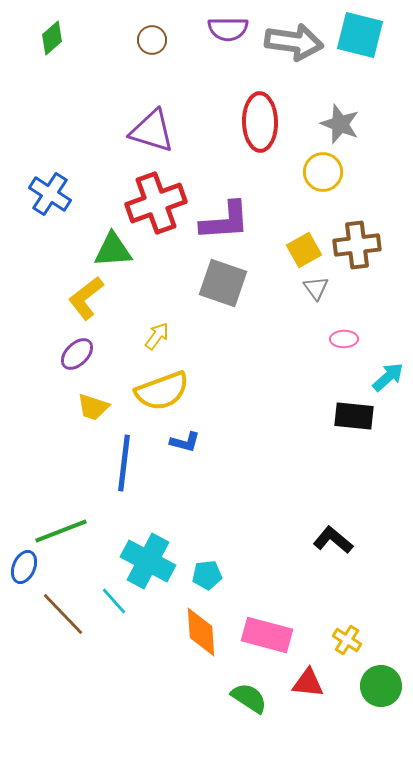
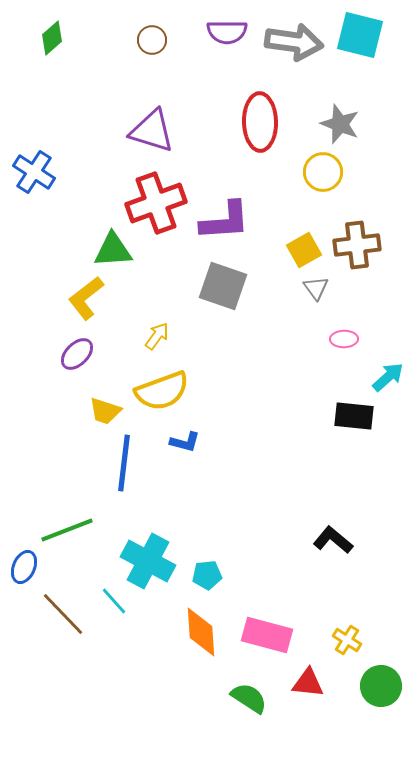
purple semicircle: moved 1 px left, 3 px down
blue cross: moved 16 px left, 22 px up
gray square: moved 3 px down
yellow trapezoid: moved 12 px right, 4 px down
green line: moved 6 px right, 1 px up
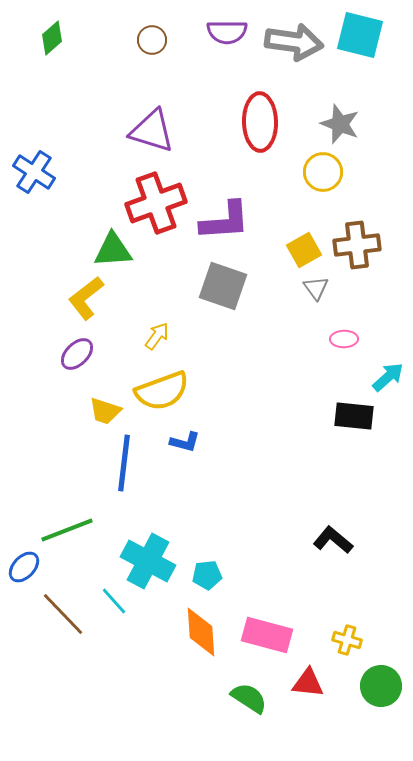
blue ellipse: rotated 20 degrees clockwise
yellow cross: rotated 16 degrees counterclockwise
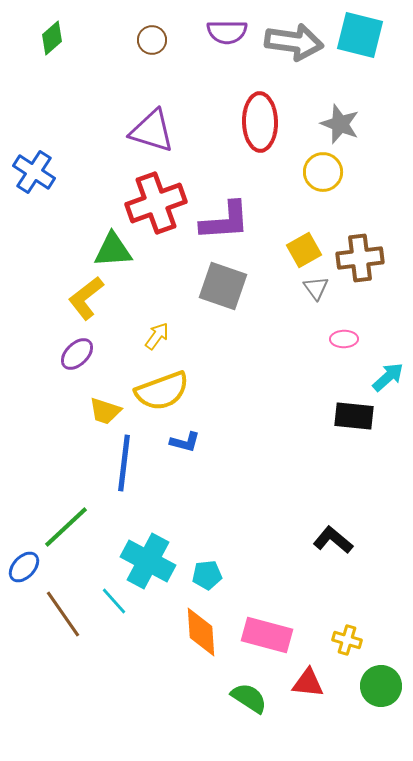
brown cross: moved 3 px right, 13 px down
green line: moved 1 px left, 3 px up; rotated 22 degrees counterclockwise
brown line: rotated 9 degrees clockwise
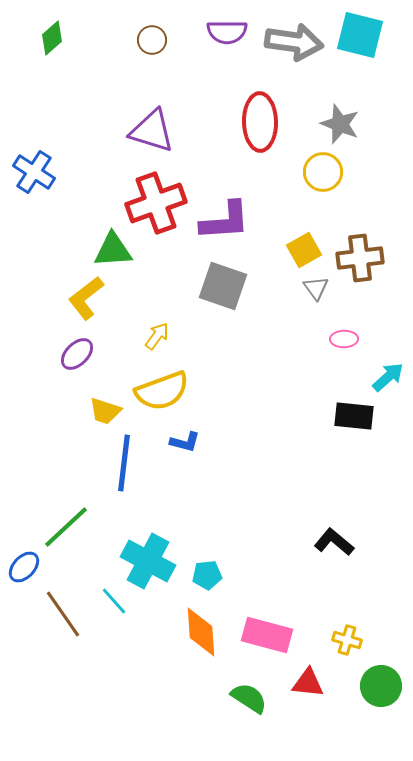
black L-shape: moved 1 px right, 2 px down
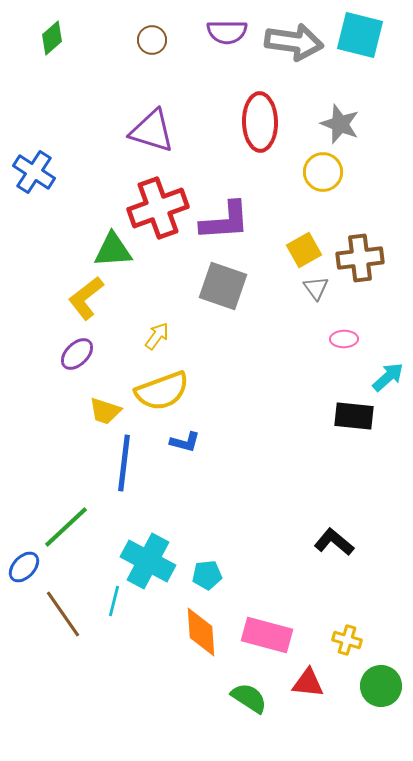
red cross: moved 2 px right, 5 px down
cyan line: rotated 56 degrees clockwise
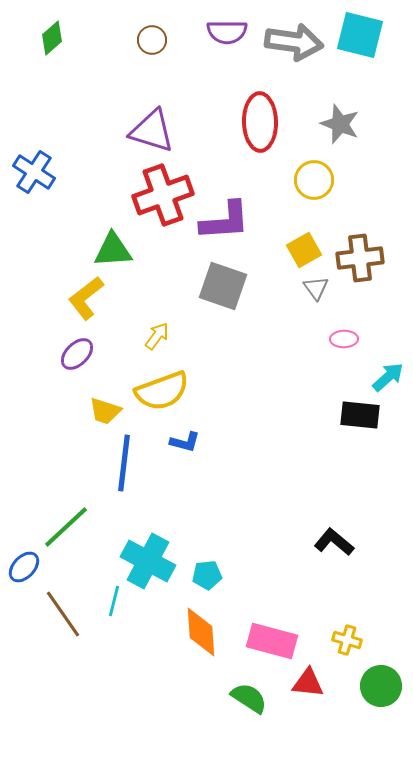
yellow circle: moved 9 px left, 8 px down
red cross: moved 5 px right, 13 px up
black rectangle: moved 6 px right, 1 px up
pink rectangle: moved 5 px right, 6 px down
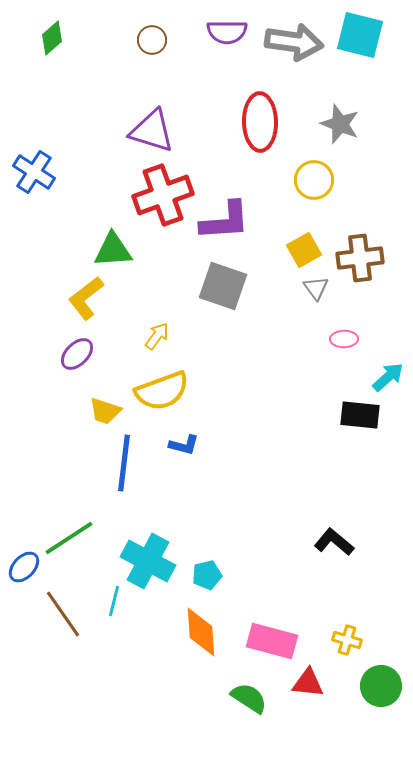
blue L-shape: moved 1 px left, 3 px down
green line: moved 3 px right, 11 px down; rotated 10 degrees clockwise
cyan pentagon: rotated 8 degrees counterclockwise
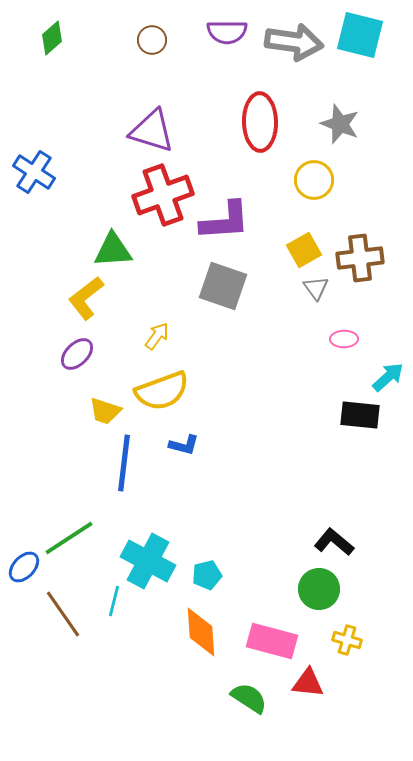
green circle: moved 62 px left, 97 px up
